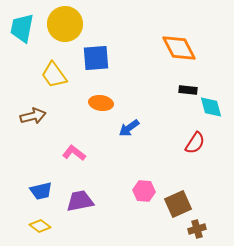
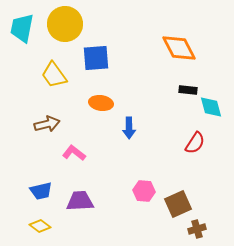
brown arrow: moved 14 px right, 8 px down
blue arrow: rotated 55 degrees counterclockwise
purple trapezoid: rotated 8 degrees clockwise
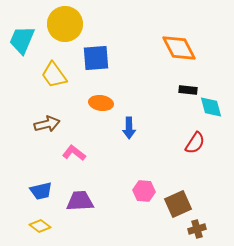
cyan trapezoid: moved 12 px down; rotated 12 degrees clockwise
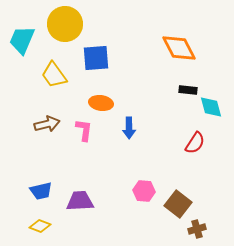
pink L-shape: moved 10 px right, 23 px up; rotated 60 degrees clockwise
brown square: rotated 28 degrees counterclockwise
yellow diamond: rotated 15 degrees counterclockwise
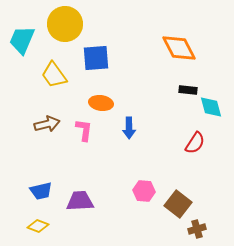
yellow diamond: moved 2 px left
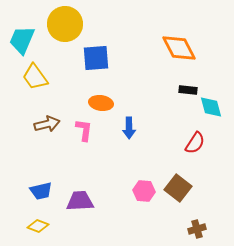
yellow trapezoid: moved 19 px left, 2 px down
brown square: moved 16 px up
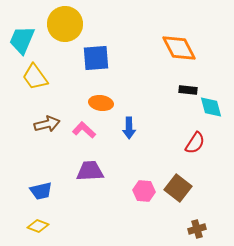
pink L-shape: rotated 55 degrees counterclockwise
purple trapezoid: moved 10 px right, 30 px up
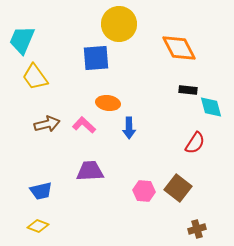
yellow circle: moved 54 px right
orange ellipse: moved 7 px right
pink L-shape: moved 5 px up
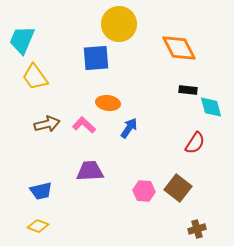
blue arrow: rotated 145 degrees counterclockwise
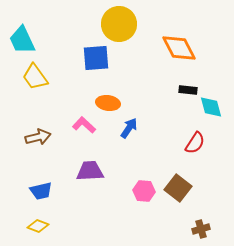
cyan trapezoid: rotated 48 degrees counterclockwise
brown arrow: moved 9 px left, 13 px down
brown cross: moved 4 px right
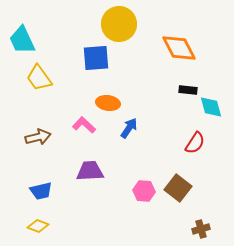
yellow trapezoid: moved 4 px right, 1 px down
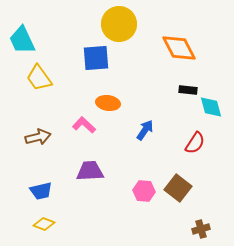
blue arrow: moved 16 px right, 2 px down
yellow diamond: moved 6 px right, 2 px up
